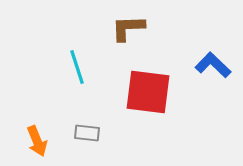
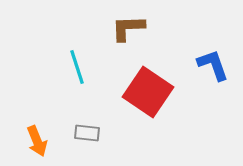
blue L-shape: rotated 27 degrees clockwise
red square: rotated 27 degrees clockwise
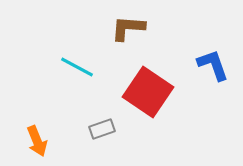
brown L-shape: rotated 6 degrees clockwise
cyan line: rotated 44 degrees counterclockwise
gray rectangle: moved 15 px right, 4 px up; rotated 25 degrees counterclockwise
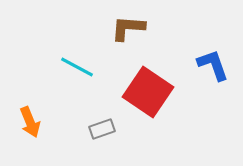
orange arrow: moved 7 px left, 19 px up
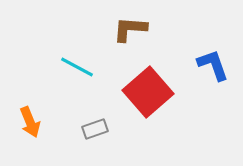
brown L-shape: moved 2 px right, 1 px down
red square: rotated 15 degrees clockwise
gray rectangle: moved 7 px left
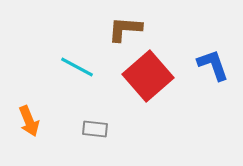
brown L-shape: moved 5 px left
red square: moved 16 px up
orange arrow: moved 1 px left, 1 px up
gray rectangle: rotated 25 degrees clockwise
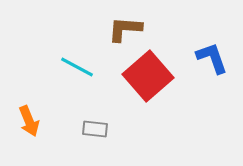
blue L-shape: moved 1 px left, 7 px up
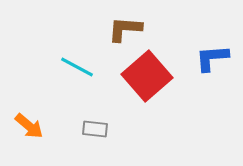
blue L-shape: rotated 75 degrees counterclockwise
red square: moved 1 px left
orange arrow: moved 5 px down; rotated 28 degrees counterclockwise
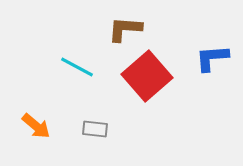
orange arrow: moved 7 px right
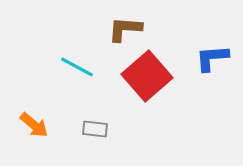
orange arrow: moved 2 px left, 1 px up
